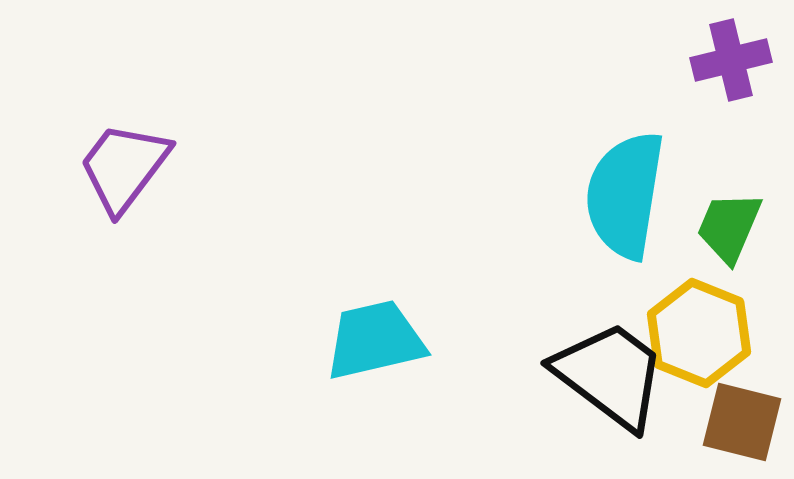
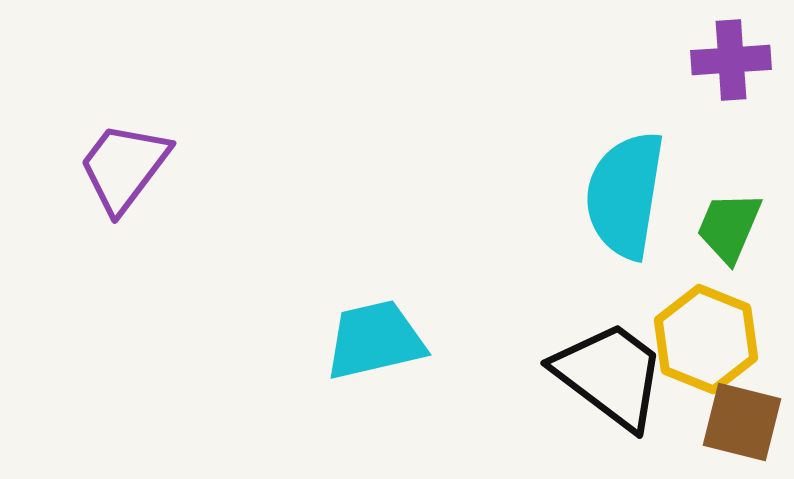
purple cross: rotated 10 degrees clockwise
yellow hexagon: moved 7 px right, 6 px down
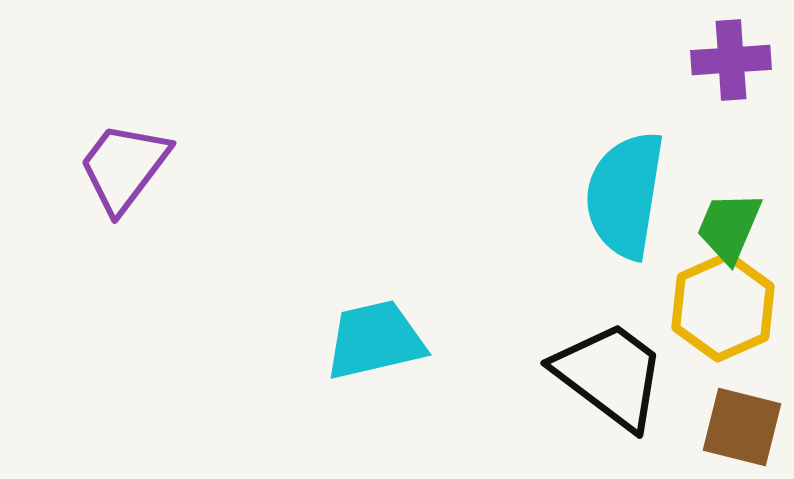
yellow hexagon: moved 17 px right, 32 px up; rotated 14 degrees clockwise
brown square: moved 5 px down
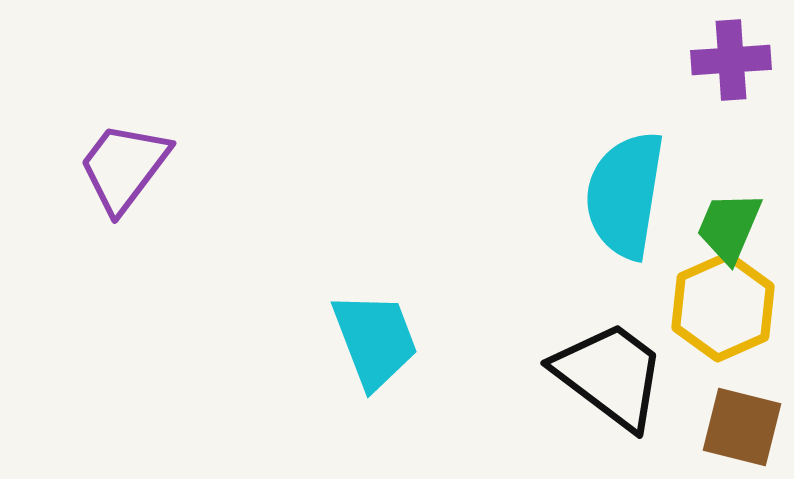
cyan trapezoid: rotated 82 degrees clockwise
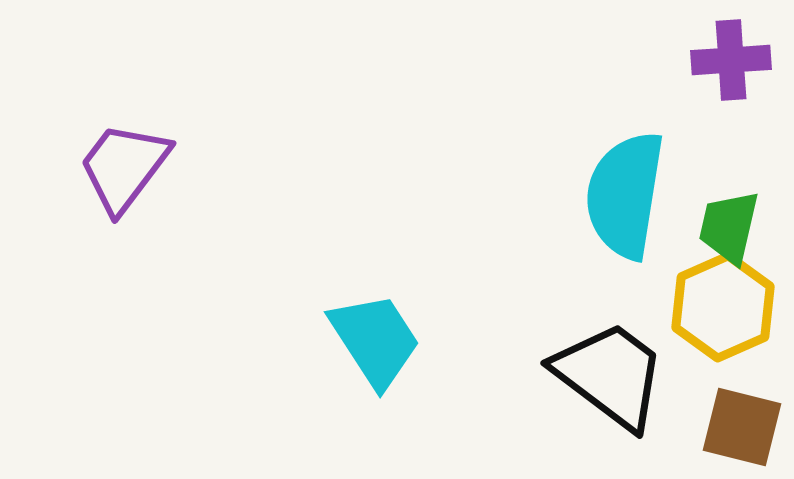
green trapezoid: rotated 10 degrees counterclockwise
cyan trapezoid: rotated 12 degrees counterclockwise
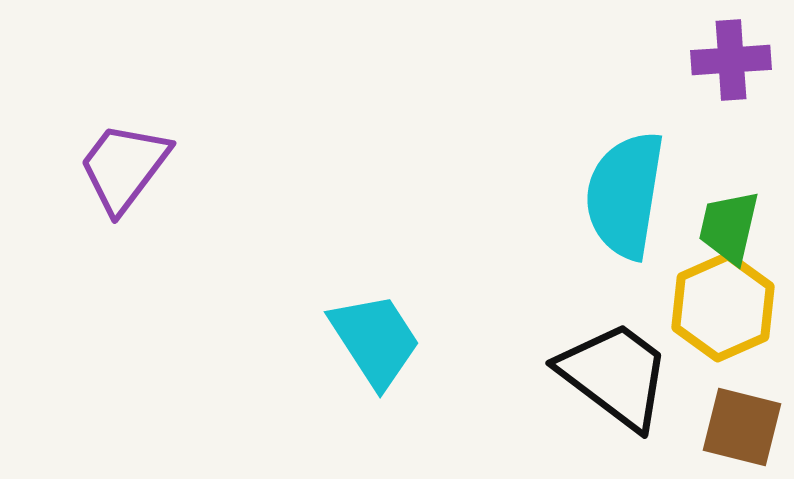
black trapezoid: moved 5 px right
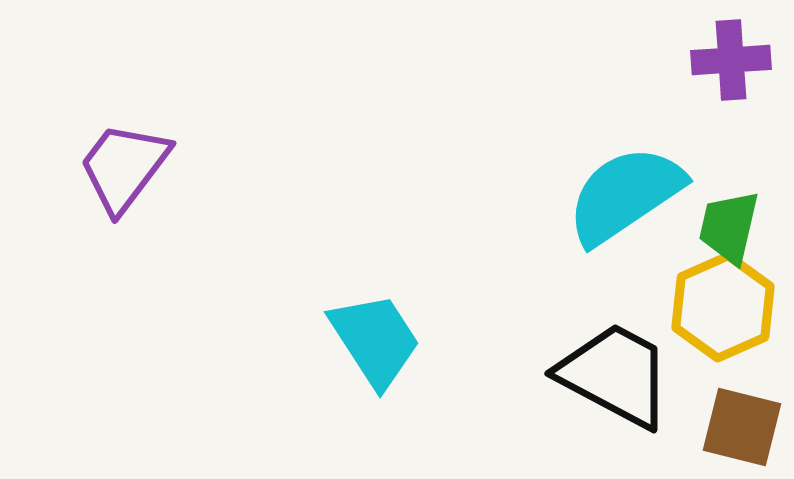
cyan semicircle: rotated 47 degrees clockwise
black trapezoid: rotated 9 degrees counterclockwise
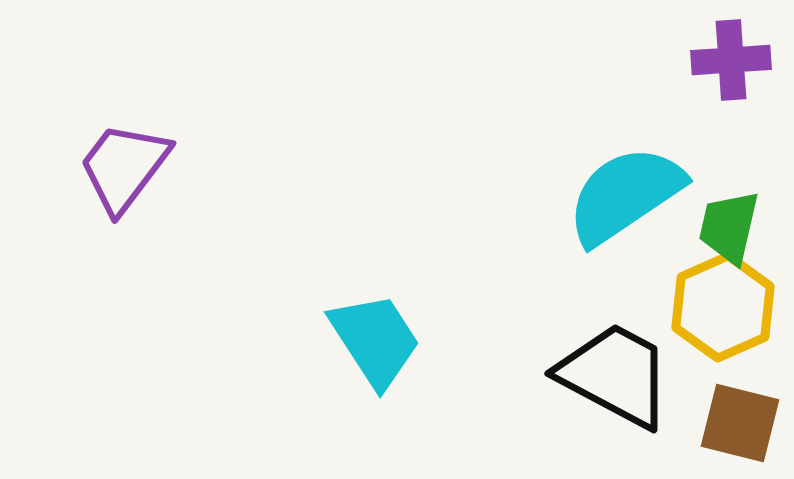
brown square: moved 2 px left, 4 px up
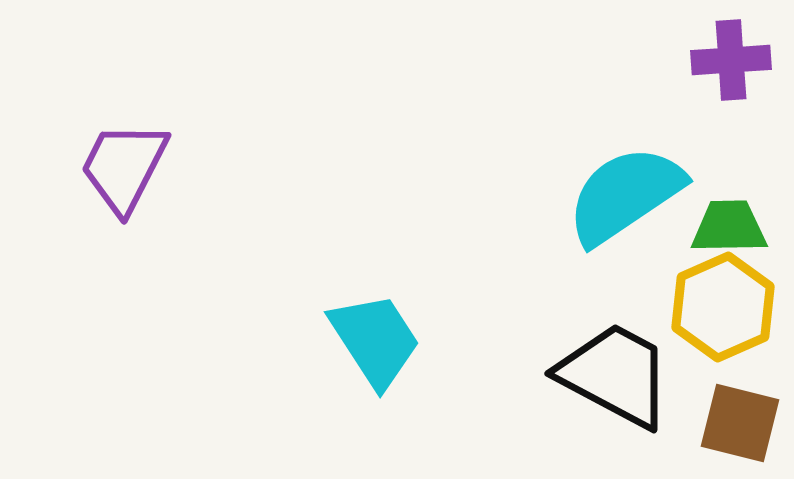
purple trapezoid: rotated 10 degrees counterclockwise
green trapezoid: rotated 76 degrees clockwise
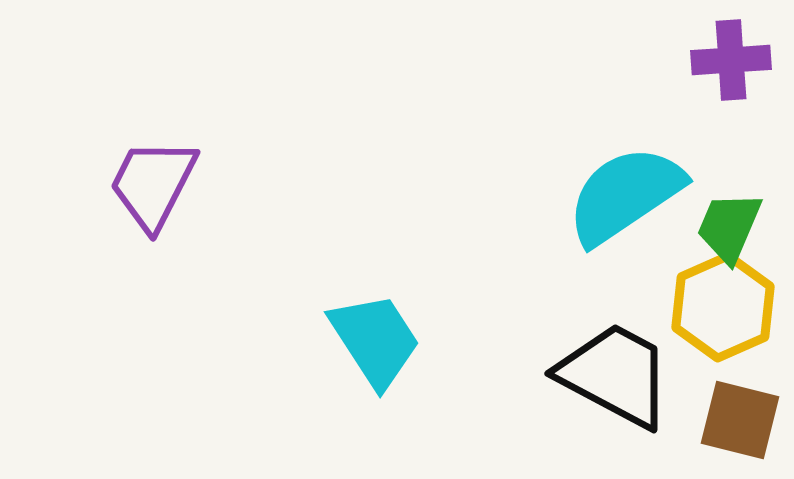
purple trapezoid: moved 29 px right, 17 px down
green trapezoid: rotated 66 degrees counterclockwise
brown square: moved 3 px up
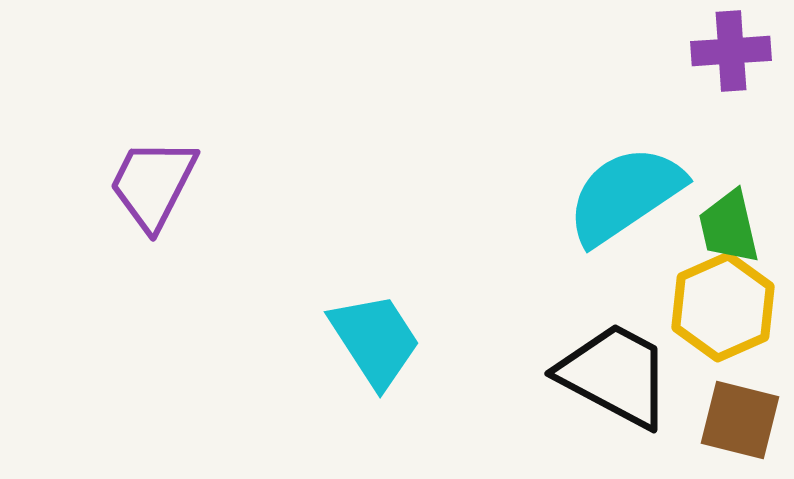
purple cross: moved 9 px up
green trapezoid: rotated 36 degrees counterclockwise
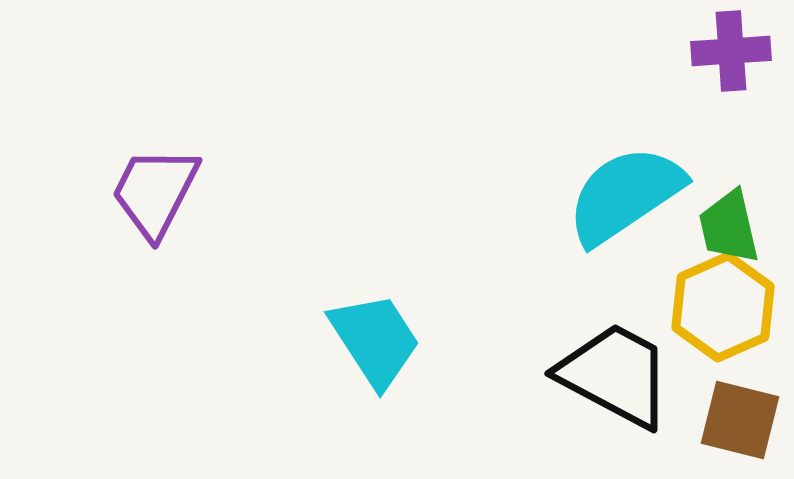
purple trapezoid: moved 2 px right, 8 px down
